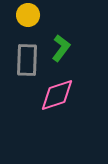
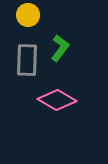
green L-shape: moved 1 px left
pink diamond: moved 5 px down; rotated 48 degrees clockwise
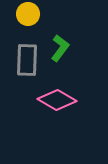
yellow circle: moved 1 px up
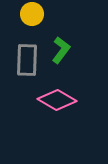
yellow circle: moved 4 px right
green L-shape: moved 1 px right, 2 px down
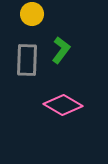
pink diamond: moved 6 px right, 5 px down
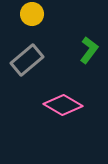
green L-shape: moved 28 px right
gray rectangle: rotated 48 degrees clockwise
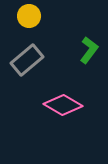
yellow circle: moved 3 px left, 2 px down
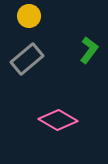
gray rectangle: moved 1 px up
pink diamond: moved 5 px left, 15 px down
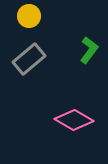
gray rectangle: moved 2 px right
pink diamond: moved 16 px right
